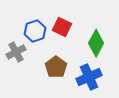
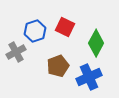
red square: moved 3 px right
brown pentagon: moved 2 px right, 1 px up; rotated 15 degrees clockwise
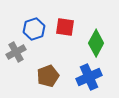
red square: rotated 18 degrees counterclockwise
blue hexagon: moved 1 px left, 2 px up
brown pentagon: moved 10 px left, 10 px down
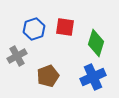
green diamond: rotated 12 degrees counterclockwise
gray cross: moved 1 px right, 4 px down
blue cross: moved 4 px right
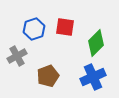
green diamond: rotated 28 degrees clockwise
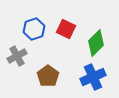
red square: moved 1 px right, 2 px down; rotated 18 degrees clockwise
brown pentagon: rotated 15 degrees counterclockwise
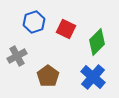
blue hexagon: moved 7 px up
green diamond: moved 1 px right, 1 px up
blue cross: rotated 25 degrees counterclockwise
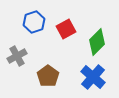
red square: rotated 36 degrees clockwise
